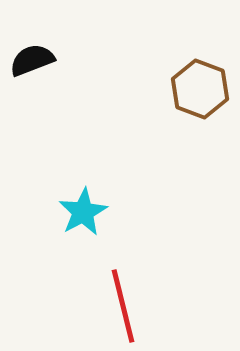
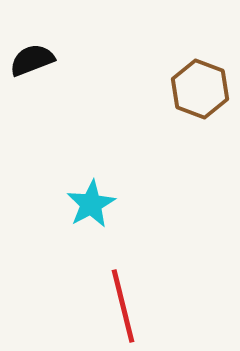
cyan star: moved 8 px right, 8 px up
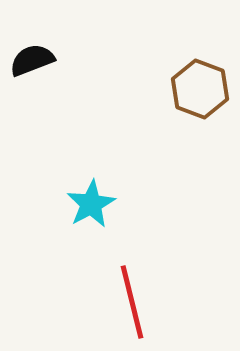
red line: moved 9 px right, 4 px up
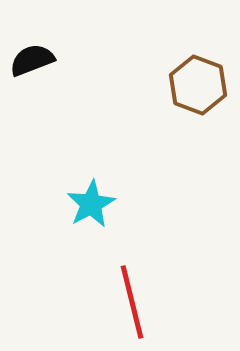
brown hexagon: moved 2 px left, 4 px up
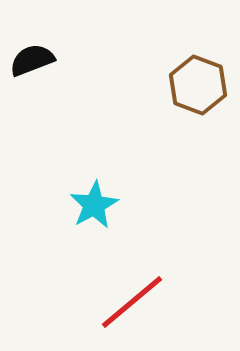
cyan star: moved 3 px right, 1 px down
red line: rotated 64 degrees clockwise
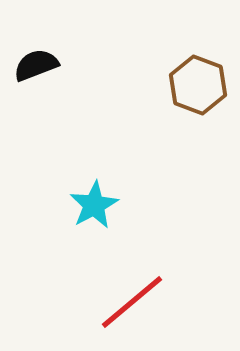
black semicircle: moved 4 px right, 5 px down
